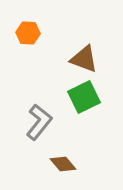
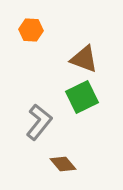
orange hexagon: moved 3 px right, 3 px up
green square: moved 2 px left
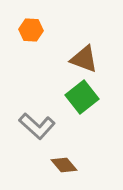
green square: rotated 12 degrees counterclockwise
gray L-shape: moved 2 px left, 4 px down; rotated 93 degrees clockwise
brown diamond: moved 1 px right, 1 px down
